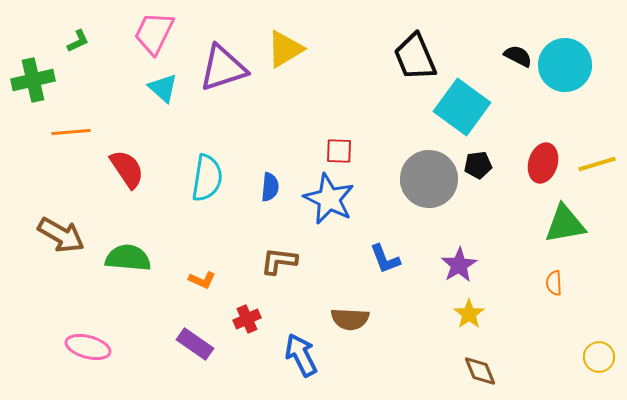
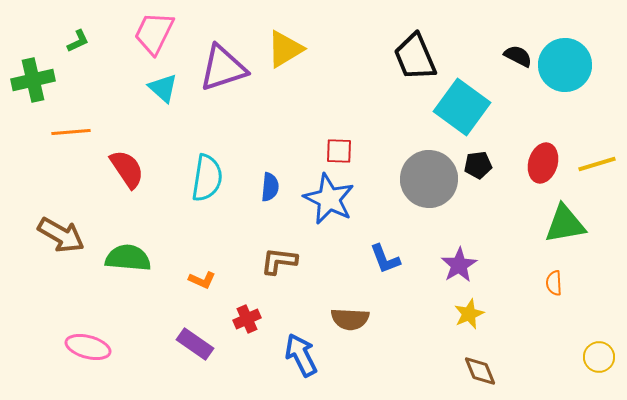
yellow star: rotated 12 degrees clockwise
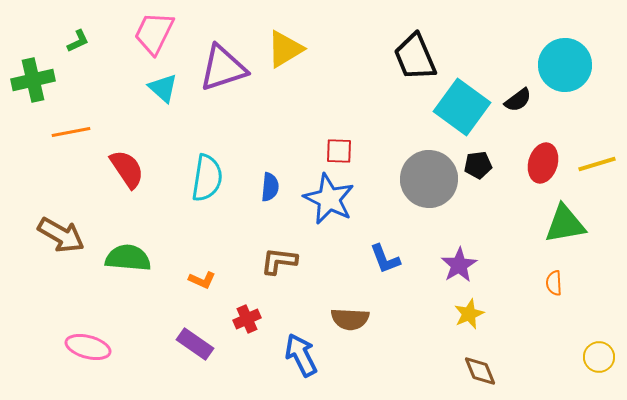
black semicircle: moved 44 px down; rotated 116 degrees clockwise
orange line: rotated 6 degrees counterclockwise
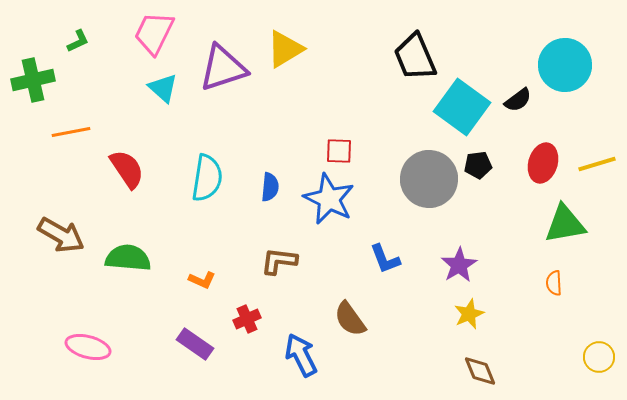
brown semicircle: rotated 51 degrees clockwise
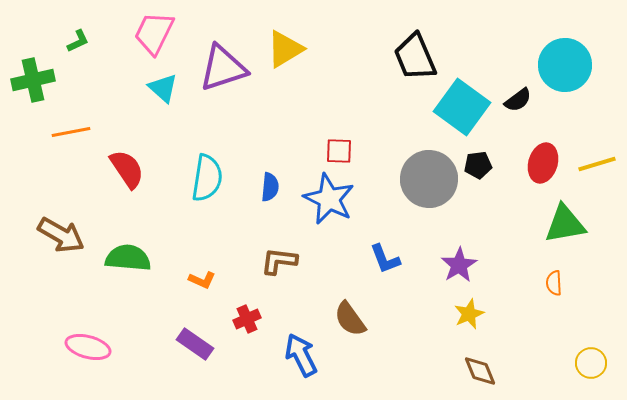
yellow circle: moved 8 px left, 6 px down
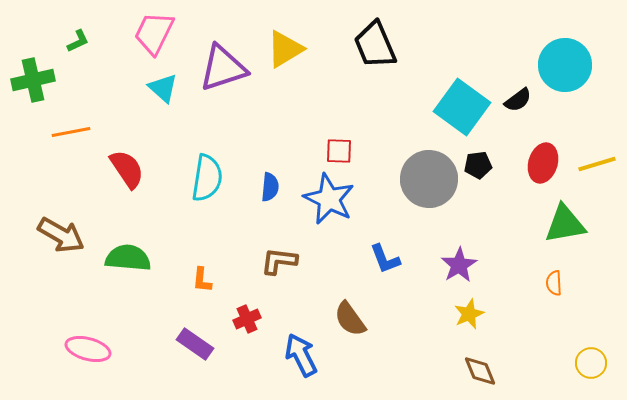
black trapezoid: moved 40 px left, 12 px up
orange L-shape: rotated 72 degrees clockwise
pink ellipse: moved 2 px down
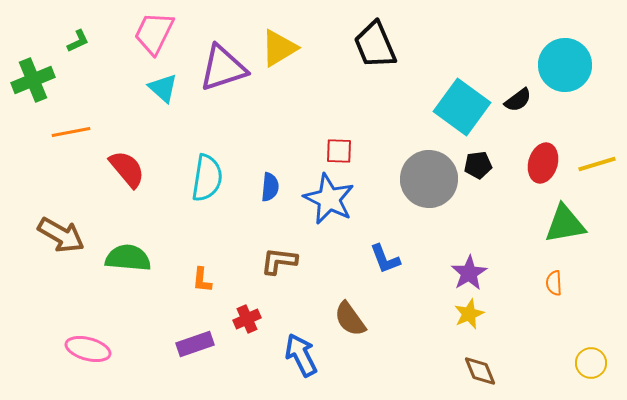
yellow triangle: moved 6 px left, 1 px up
green cross: rotated 9 degrees counterclockwise
red semicircle: rotated 6 degrees counterclockwise
purple star: moved 10 px right, 8 px down
purple rectangle: rotated 54 degrees counterclockwise
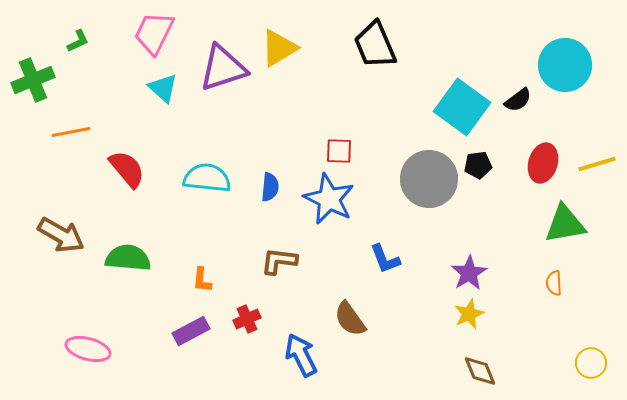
cyan semicircle: rotated 93 degrees counterclockwise
purple rectangle: moved 4 px left, 13 px up; rotated 9 degrees counterclockwise
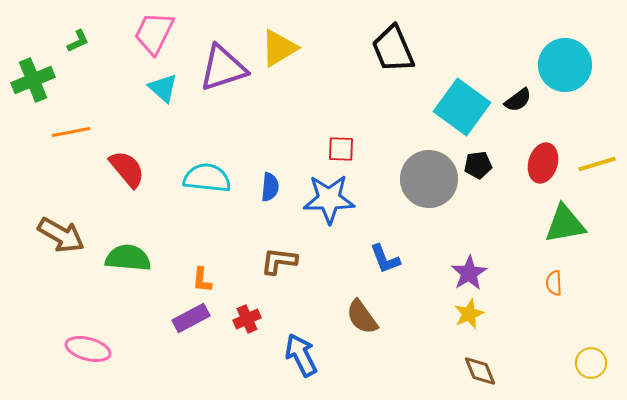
black trapezoid: moved 18 px right, 4 px down
red square: moved 2 px right, 2 px up
blue star: rotated 27 degrees counterclockwise
brown semicircle: moved 12 px right, 2 px up
purple rectangle: moved 13 px up
